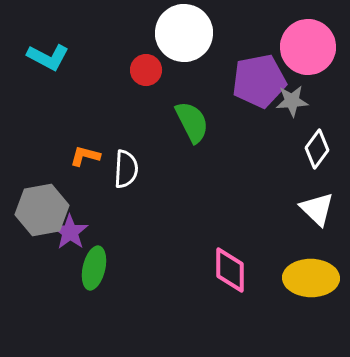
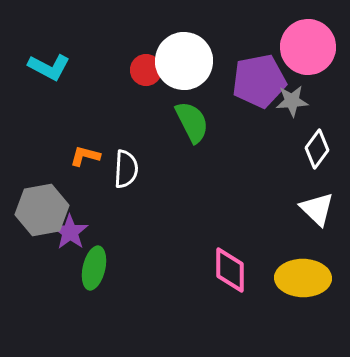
white circle: moved 28 px down
cyan L-shape: moved 1 px right, 10 px down
yellow ellipse: moved 8 px left
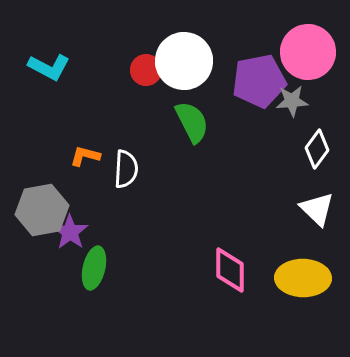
pink circle: moved 5 px down
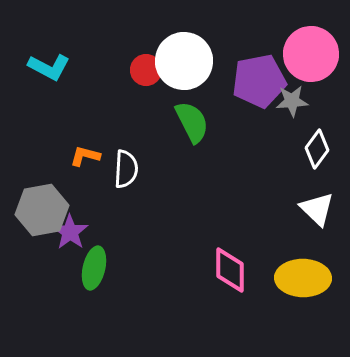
pink circle: moved 3 px right, 2 px down
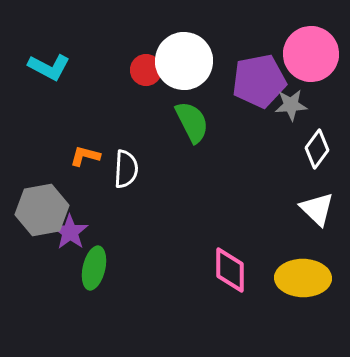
gray star: moved 1 px left, 4 px down
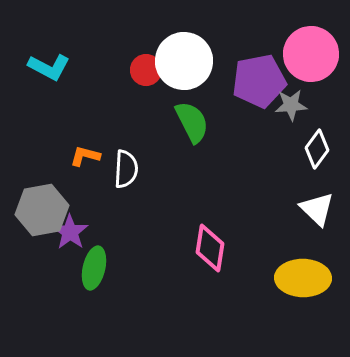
pink diamond: moved 20 px left, 22 px up; rotated 9 degrees clockwise
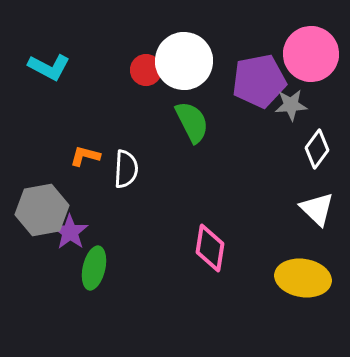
yellow ellipse: rotated 8 degrees clockwise
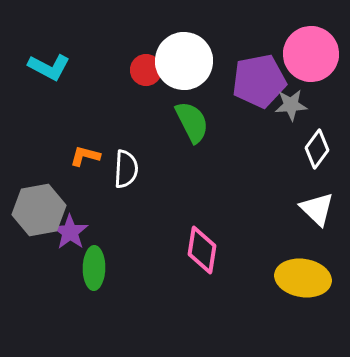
gray hexagon: moved 3 px left
pink diamond: moved 8 px left, 2 px down
green ellipse: rotated 12 degrees counterclockwise
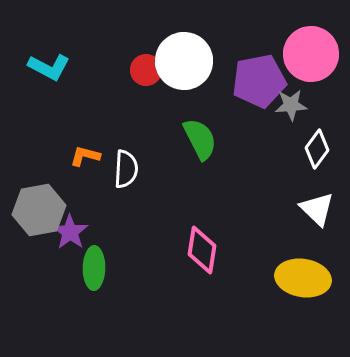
green semicircle: moved 8 px right, 17 px down
